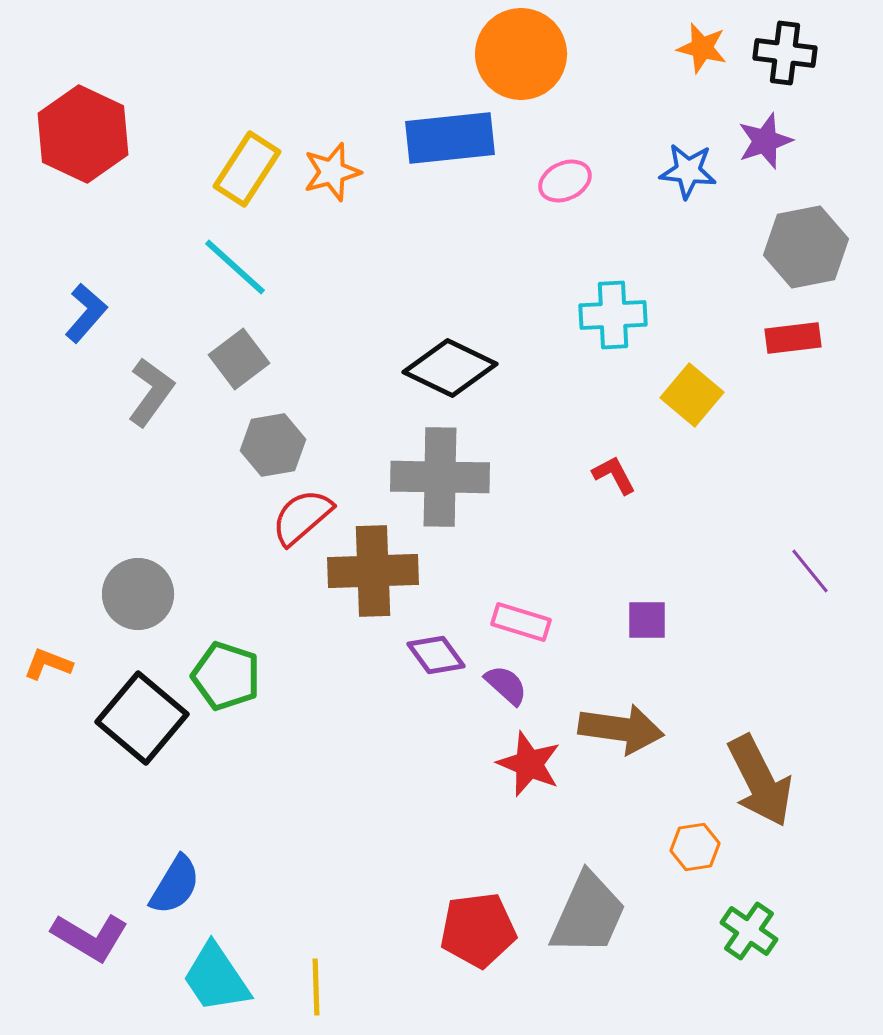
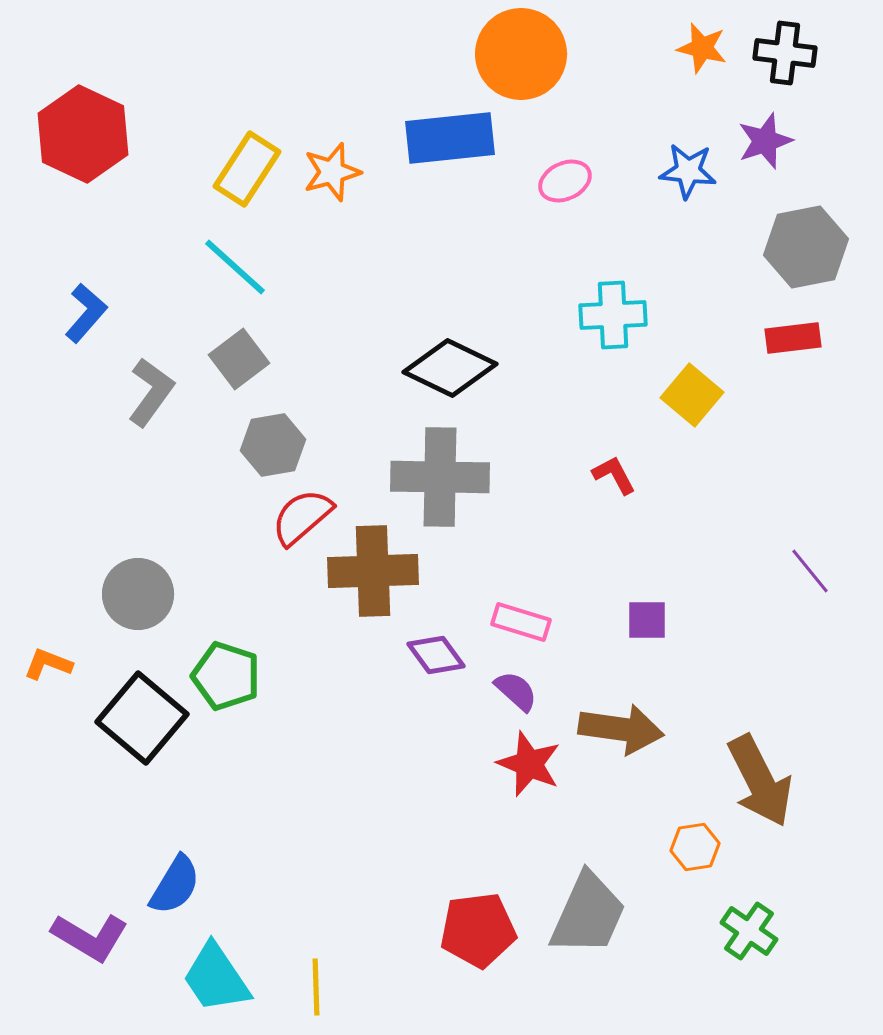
purple semicircle at (506, 685): moved 10 px right, 6 px down
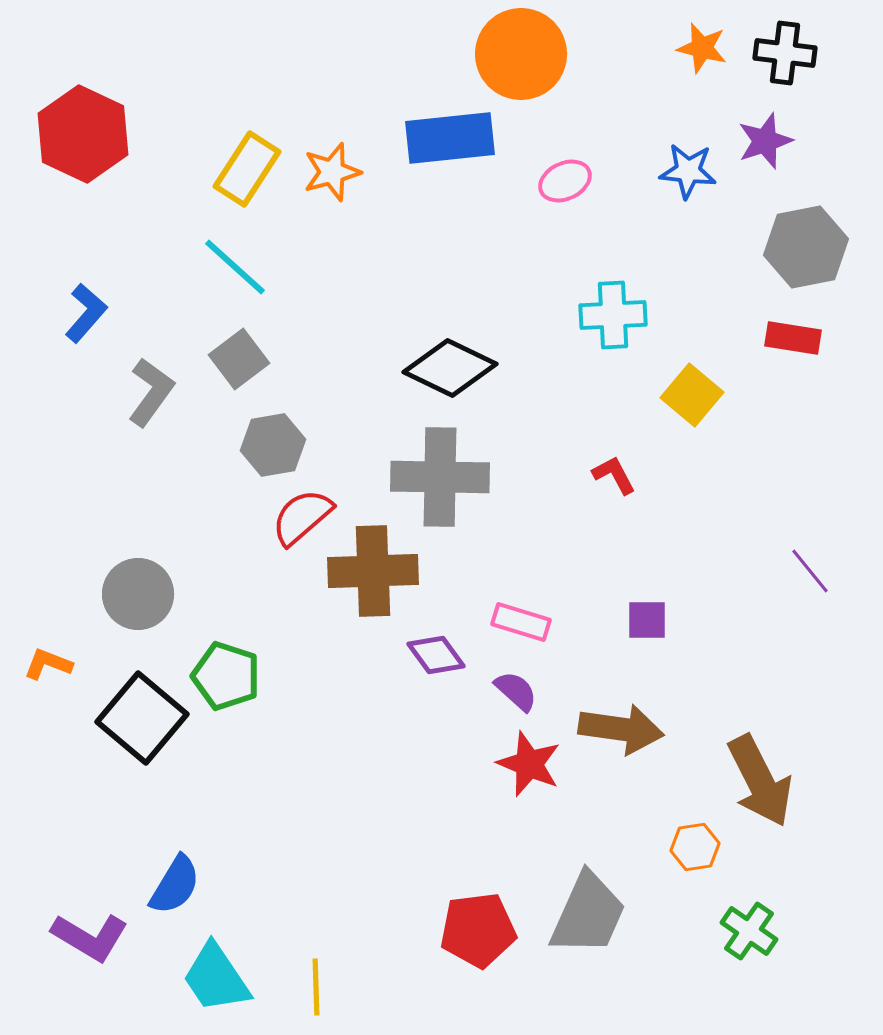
red rectangle at (793, 338): rotated 16 degrees clockwise
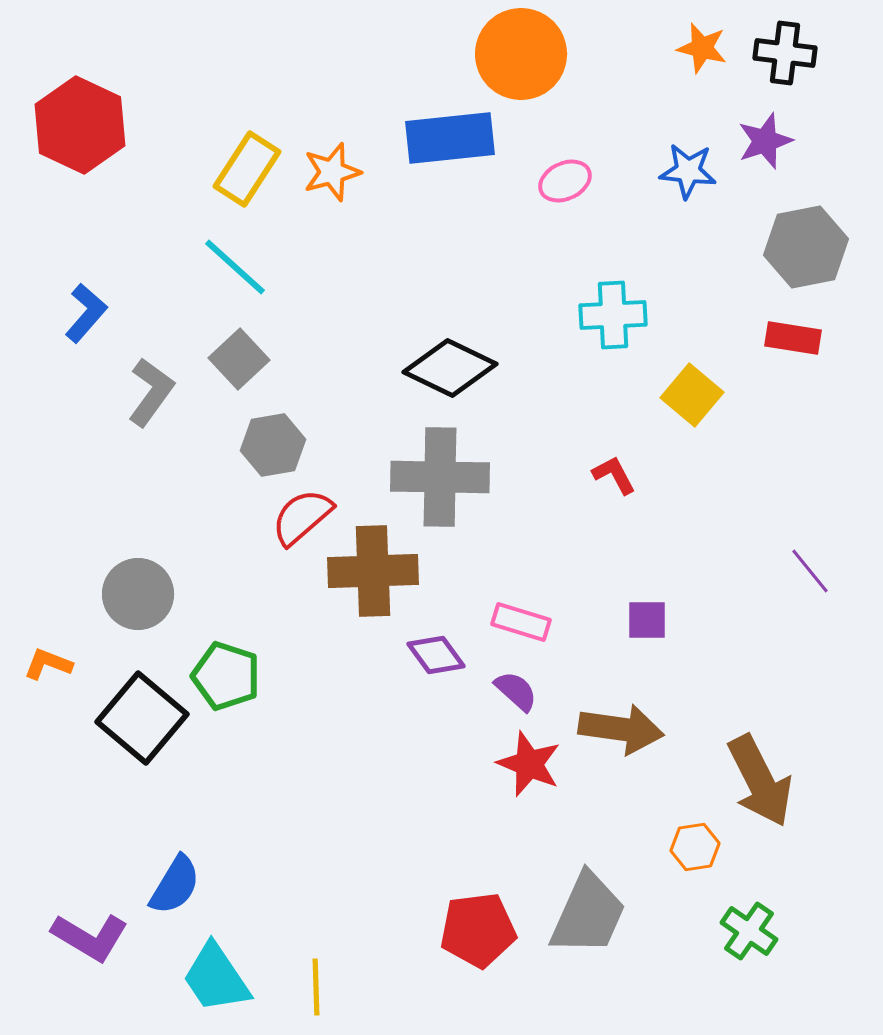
red hexagon at (83, 134): moved 3 px left, 9 px up
gray square at (239, 359): rotated 6 degrees counterclockwise
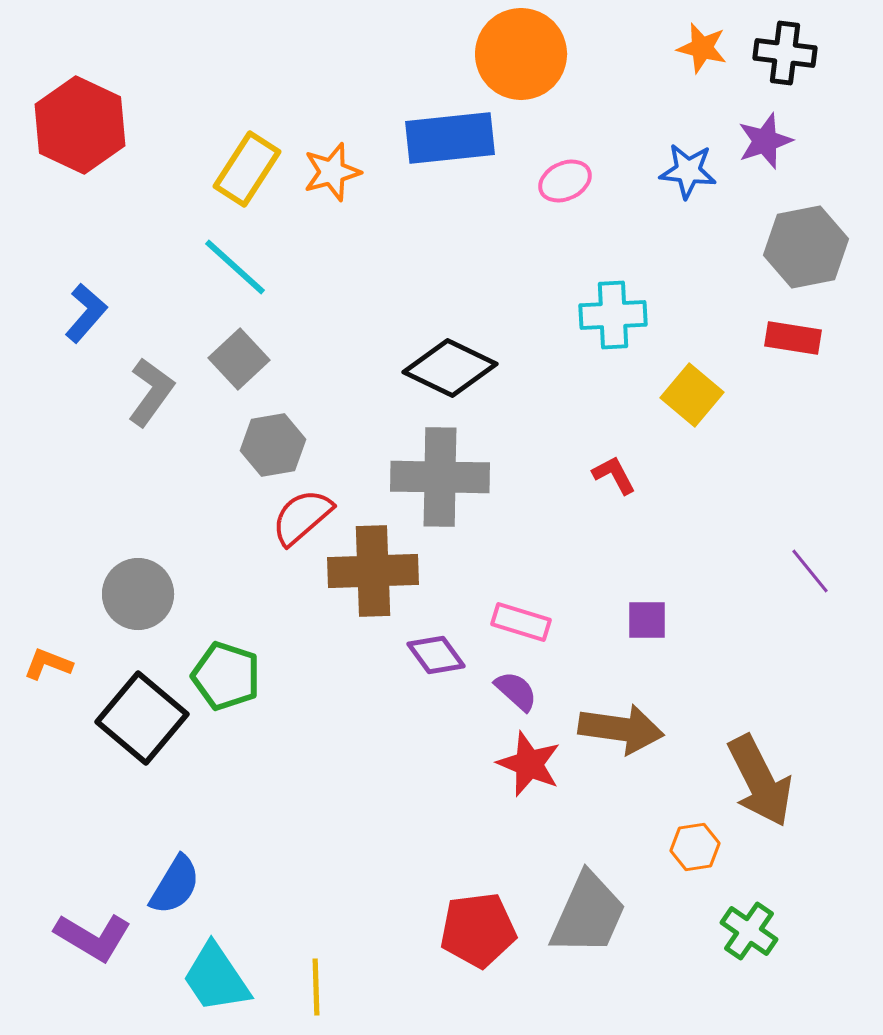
purple L-shape at (90, 937): moved 3 px right
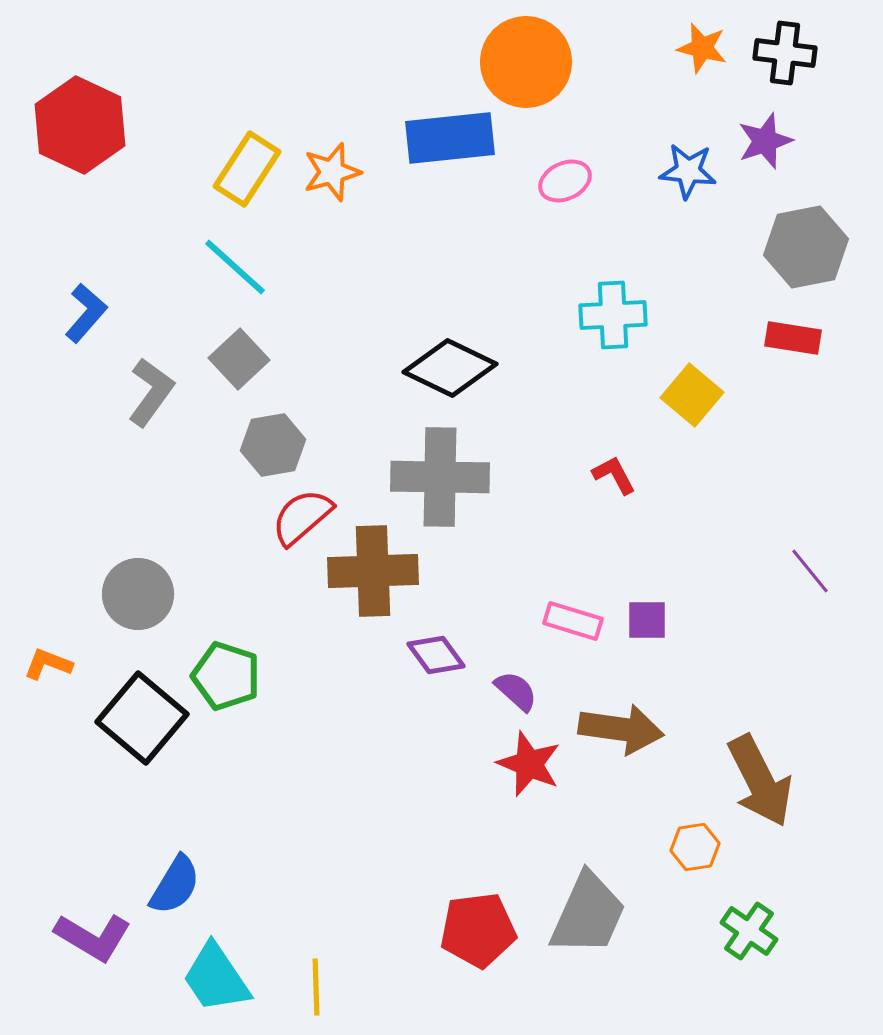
orange circle at (521, 54): moved 5 px right, 8 px down
pink rectangle at (521, 622): moved 52 px right, 1 px up
